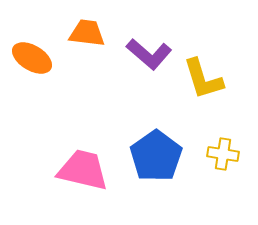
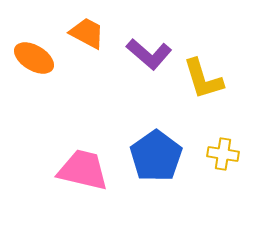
orange trapezoid: rotated 21 degrees clockwise
orange ellipse: moved 2 px right
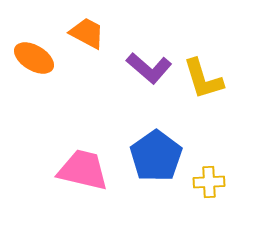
purple L-shape: moved 14 px down
yellow cross: moved 14 px left, 28 px down; rotated 12 degrees counterclockwise
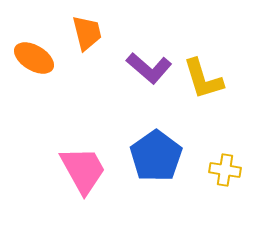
orange trapezoid: rotated 48 degrees clockwise
pink trapezoid: rotated 48 degrees clockwise
yellow cross: moved 16 px right, 12 px up; rotated 12 degrees clockwise
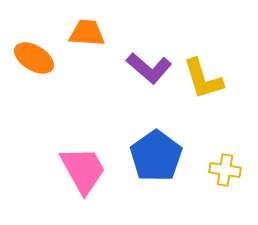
orange trapezoid: rotated 72 degrees counterclockwise
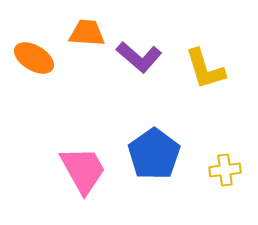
purple L-shape: moved 10 px left, 11 px up
yellow L-shape: moved 2 px right, 10 px up
blue pentagon: moved 2 px left, 2 px up
yellow cross: rotated 16 degrees counterclockwise
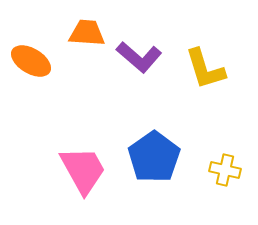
orange ellipse: moved 3 px left, 3 px down
blue pentagon: moved 3 px down
yellow cross: rotated 20 degrees clockwise
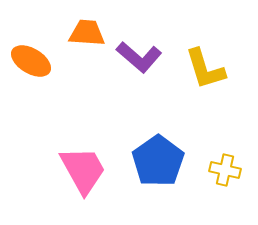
blue pentagon: moved 4 px right, 4 px down
